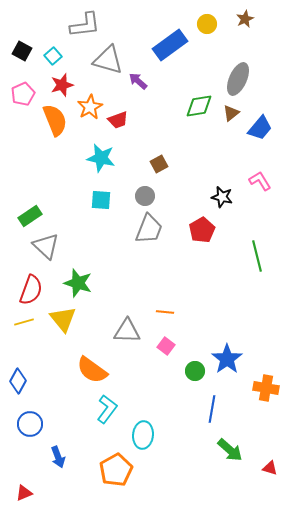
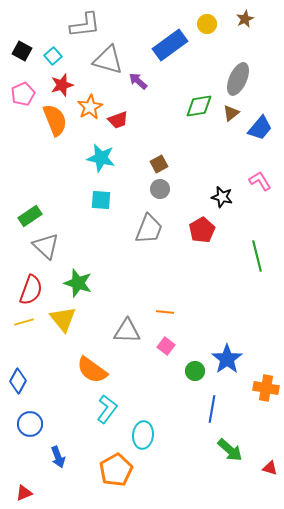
gray circle at (145, 196): moved 15 px right, 7 px up
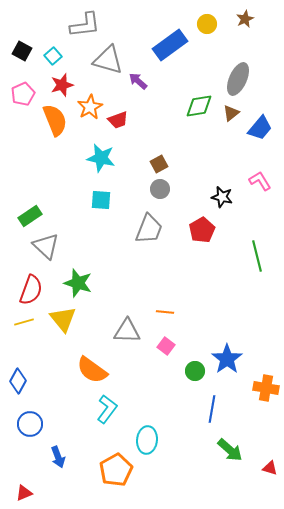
cyan ellipse at (143, 435): moved 4 px right, 5 px down
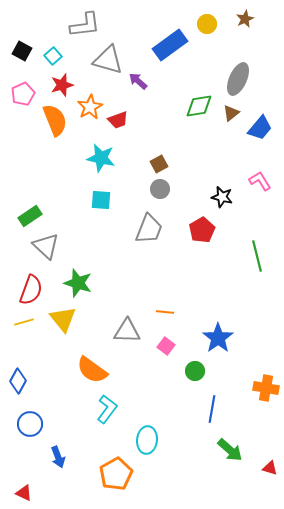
blue star at (227, 359): moved 9 px left, 21 px up
orange pentagon at (116, 470): moved 4 px down
red triangle at (24, 493): rotated 48 degrees clockwise
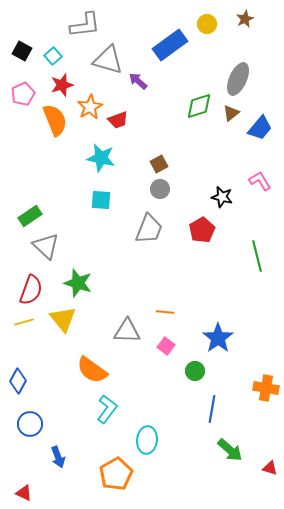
green diamond at (199, 106): rotated 8 degrees counterclockwise
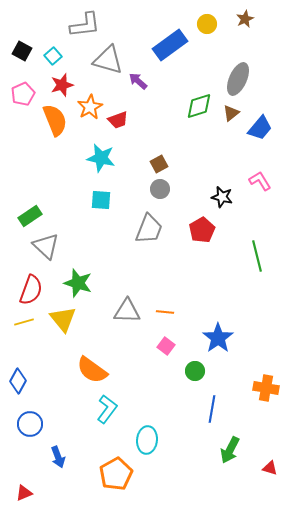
gray triangle at (127, 331): moved 20 px up
green arrow at (230, 450): rotated 76 degrees clockwise
red triangle at (24, 493): rotated 48 degrees counterclockwise
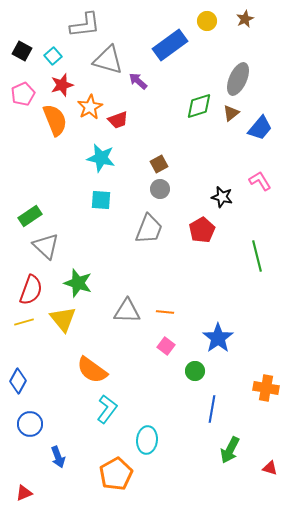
yellow circle at (207, 24): moved 3 px up
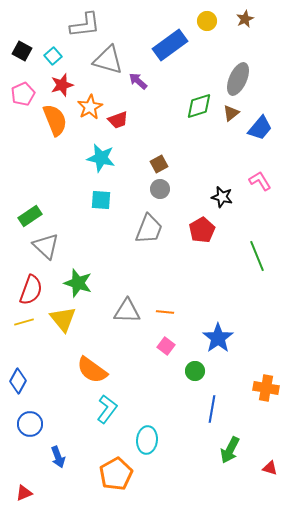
green line at (257, 256): rotated 8 degrees counterclockwise
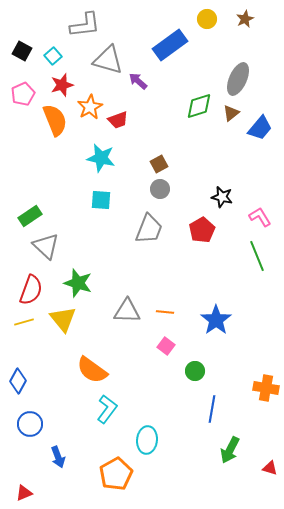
yellow circle at (207, 21): moved 2 px up
pink L-shape at (260, 181): moved 36 px down
blue star at (218, 338): moved 2 px left, 18 px up
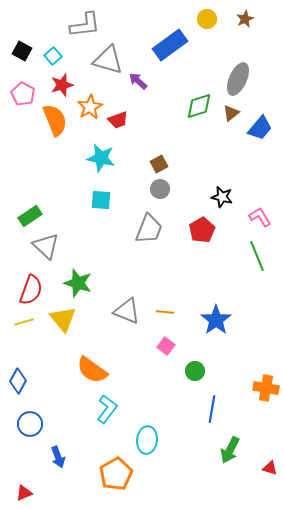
pink pentagon at (23, 94): rotated 20 degrees counterclockwise
gray triangle at (127, 311): rotated 20 degrees clockwise
